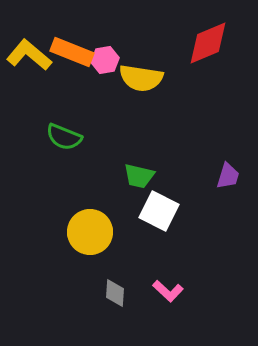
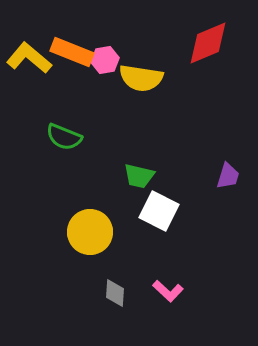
yellow L-shape: moved 3 px down
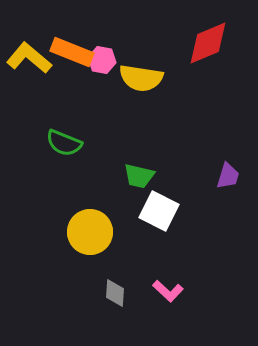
pink hexagon: moved 3 px left; rotated 20 degrees clockwise
green semicircle: moved 6 px down
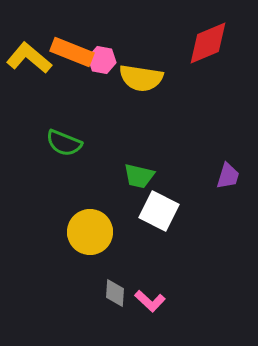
pink L-shape: moved 18 px left, 10 px down
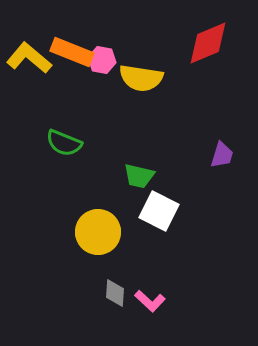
purple trapezoid: moved 6 px left, 21 px up
yellow circle: moved 8 px right
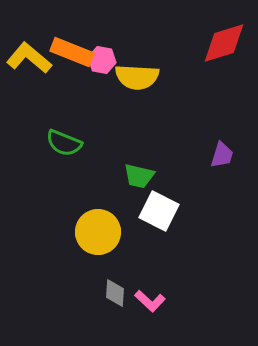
red diamond: moved 16 px right; rotated 6 degrees clockwise
yellow semicircle: moved 4 px left, 1 px up; rotated 6 degrees counterclockwise
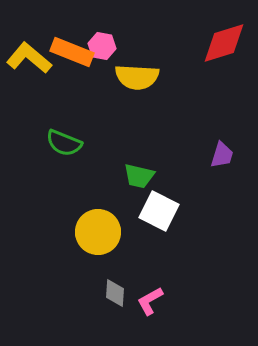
pink hexagon: moved 14 px up
pink L-shape: rotated 108 degrees clockwise
